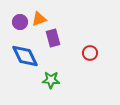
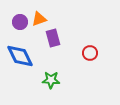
blue diamond: moved 5 px left
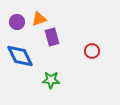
purple circle: moved 3 px left
purple rectangle: moved 1 px left, 1 px up
red circle: moved 2 px right, 2 px up
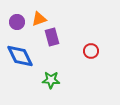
red circle: moved 1 px left
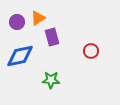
orange triangle: moved 1 px left, 1 px up; rotated 14 degrees counterclockwise
blue diamond: rotated 76 degrees counterclockwise
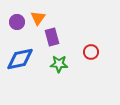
orange triangle: rotated 21 degrees counterclockwise
red circle: moved 1 px down
blue diamond: moved 3 px down
green star: moved 8 px right, 16 px up
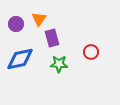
orange triangle: moved 1 px right, 1 px down
purple circle: moved 1 px left, 2 px down
purple rectangle: moved 1 px down
